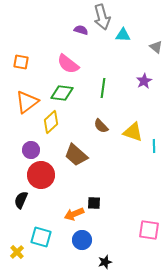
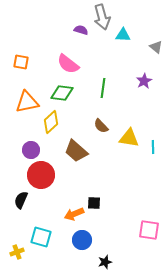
orange triangle: rotated 25 degrees clockwise
yellow triangle: moved 4 px left, 6 px down; rotated 10 degrees counterclockwise
cyan line: moved 1 px left, 1 px down
brown trapezoid: moved 4 px up
yellow cross: rotated 24 degrees clockwise
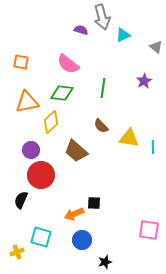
cyan triangle: rotated 28 degrees counterclockwise
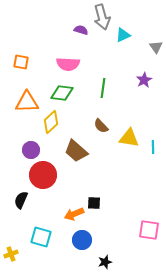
gray triangle: rotated 16 degrees clockwise
pink semicircle: rotated 35 degrees counterclockwise
purple star: moved 1 px up
orange triangle: rotated 10 degrees clockwise
red circle: moved 2 px right
yellow cross: moved 6 px left, 2 px down
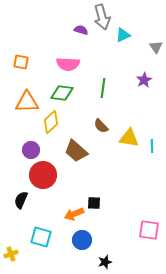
cyan line: moved 1 px left, 1 px up
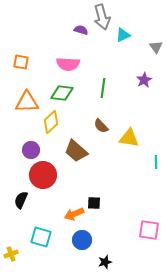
cyan line: moved 4 px right, 16 px down
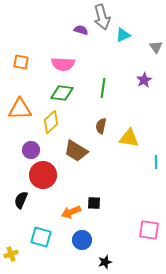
pink semicircle: moved 5 px left
orange triangle: moved 7 px left, 7 px down
brown semicircle: rotated 56 degrees clockwise
brown trapezoid: rotated 10 degrees counterclockwise
orange arrow: moved 3 px left, 2 px up
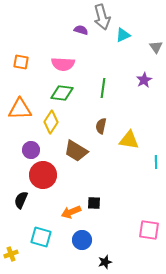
yellow diamond: rotated 15 degrees counterclockwise
yellow triangle: moved 2 px down
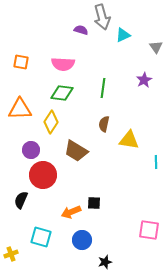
brown semicircle: moved 3 px right, 2 px up
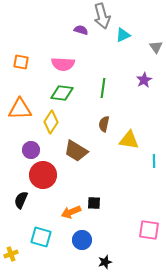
gray arrow: moved 1 px up
cyan line: moved 2 px left, 1 px up
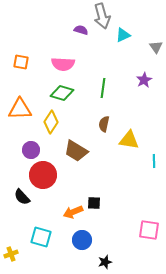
green diamond: rotated 10 degrees clockwise
black semicircle: moved 1 px right, 3 px up; rotated 66 degrees counterclockwise
orange arrow: moved 2 px right
